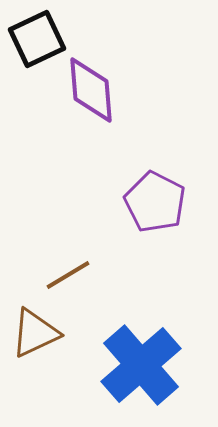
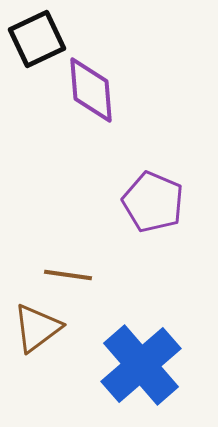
purple pentagon: moved 2 px left; rotated 4 degrees counterclockwise
brown line: rotated 39 degrees clockwise
brown triangle: moved 2 px right, 5 px up; rotated 12 degrees counterclockwise
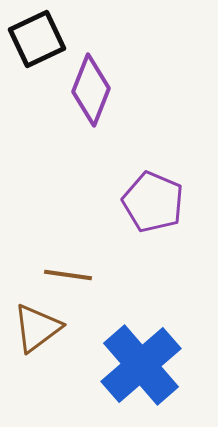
purple diamond: rotated 26 degrees clockwise
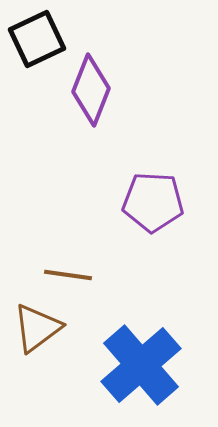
purple pentagon: rotated 20 degrees counterclockwise
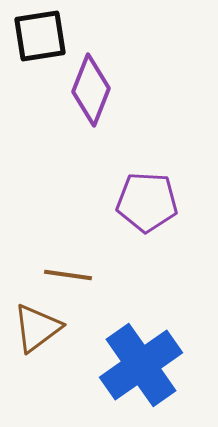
black square: moved 3 px right, 3 px up; rotated 16 degrees clockwise
purple pentagon: moved 6 px left
blue cross: rotated 6 degrees clockwise
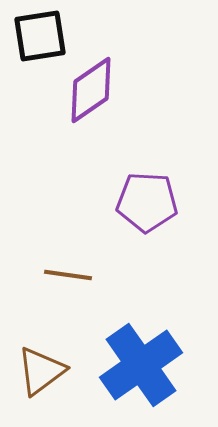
purple diamond: rotated 34 degrees clockwise
brown triangle: moved 4 px right, 43 px down
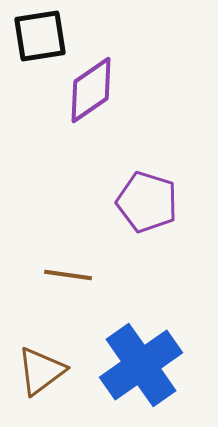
purple pentagon: rotated 14 degrees clockwise
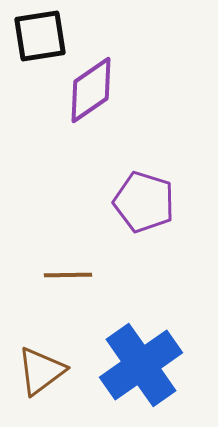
purple pentagon: moved 3 px left
brown line: rotated 9 degrees counterclockwise
